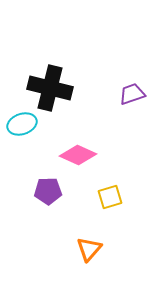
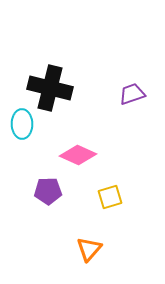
cyan ellipse: rotated 72 degrees counterclockwise
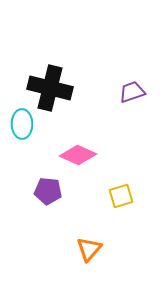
purple trapezoid: moved 2 px up
purple pentagon: rotated 8 degrees clockwise
yellow square: moved 11 px right, 1 px up
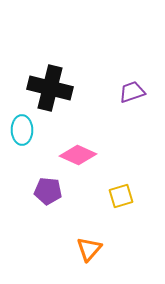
cyan ellipse: moved 6 px down
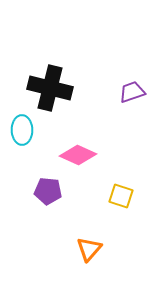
yellow square: rotated 35 degrees clockwise
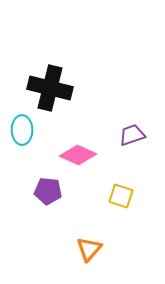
purple trapezoid: moved 43 px down
